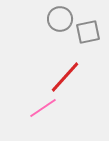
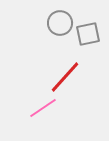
gray circle: moved 4 px down
gray square: moved 2 px down
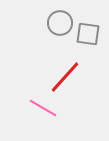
gray square: rotated 20 degrees clockwise
pink line: rotated 64 degrees clockwise
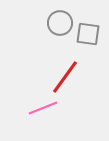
red line: rotated 6 degrees counterclockwise
pink line: rotated 52 degrees counterclockwise
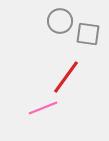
gray circle: moved 2 px up
red line: moved 1 px right
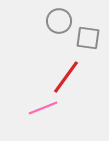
gray circle: moved 1 px left
gray square: moved 4 px down
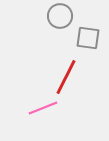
gray circle: moved 1 px right, 5 px up
red line: rotated 9 degrees counterclockwise
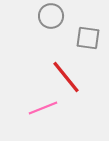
gray circle: moved 9 px left
red line: rotated 66 degrees counterclockwise
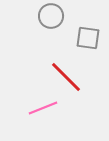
red line: rotated 6 degrees counterclockwise
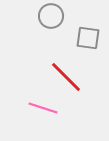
pink line: rotated 40 degrees clockwise
